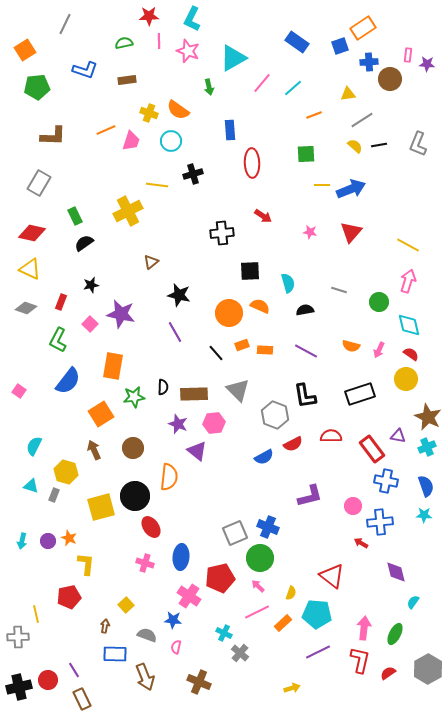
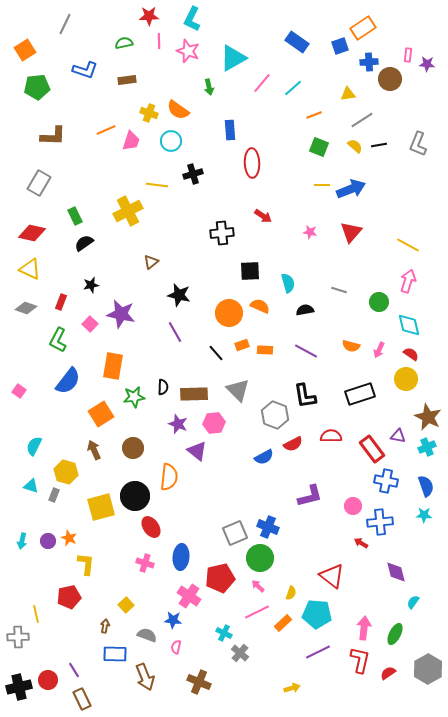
green square at (306, 154): moved 13 px right, 7 px up; rotated 24 degrees clockwise
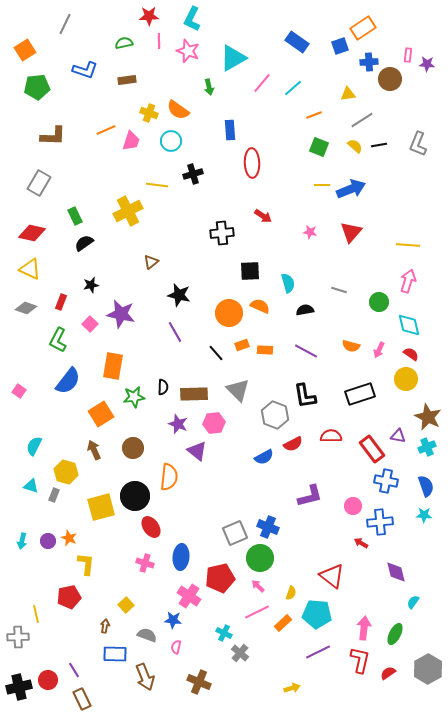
yellow line at (408, 245): rotated 25 degrees counterclockwise
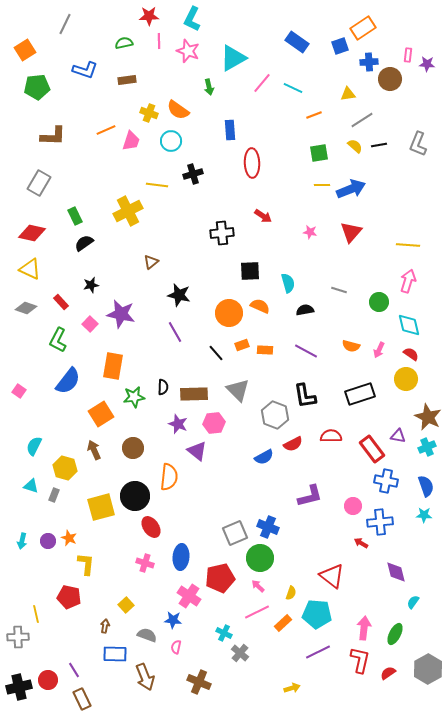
cyan line at (293, 88): rotated 66 degrees clockwise
green square at (319, 147): moved 6 px down; rotated 30 degrees counterclockwise
red rectangle at (61, 302): rotated 63 degrees counterclockwise
yellow hexagon at (66, 472): moved 1 px left, 4 px up
red pentagon at (69, 597): rotated 25 degrees clockwise
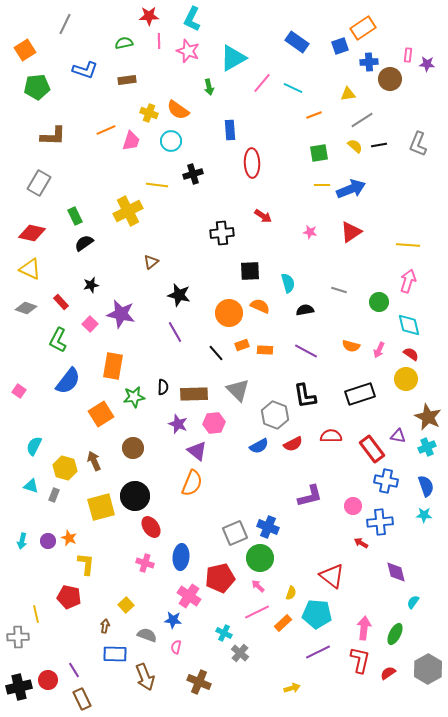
red triangle at (351, 232): rotated 15 degrees clockwise
brown arrow at (94, 450): moved 11 px down
blue semicircle at (264, 457): moved 5 px left, 11 px up
orange semicircle at (169, 477): moved 23 px right, 6 px down; rotated 16 degrees clockwise
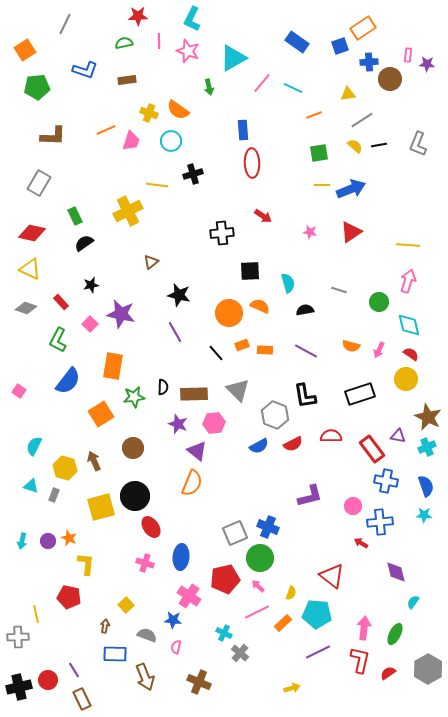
red star at (149, 16): moved 11 px left
blue rectangle at (230, 130): moved 13 px right
red pentagon at (220, 578): moved 5 px right, 1 px down
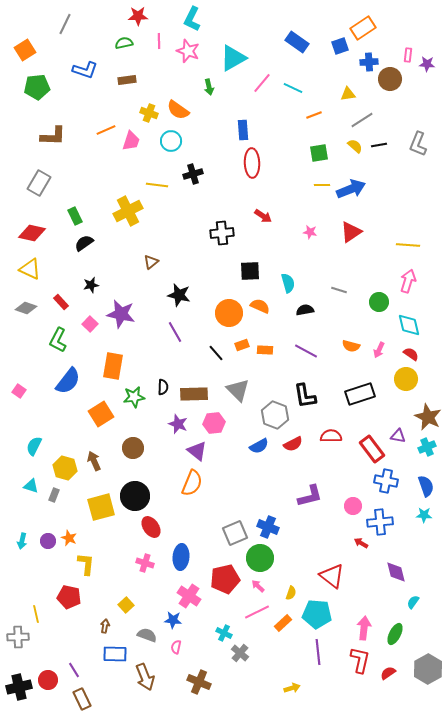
purple line at (318, 652): rotated 70 degrees counterclockwise
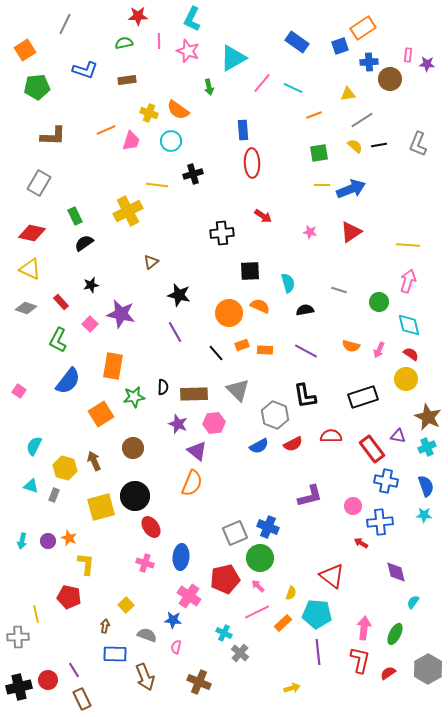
black rectangle at (360, 394): moved 3 px right, 3 px down
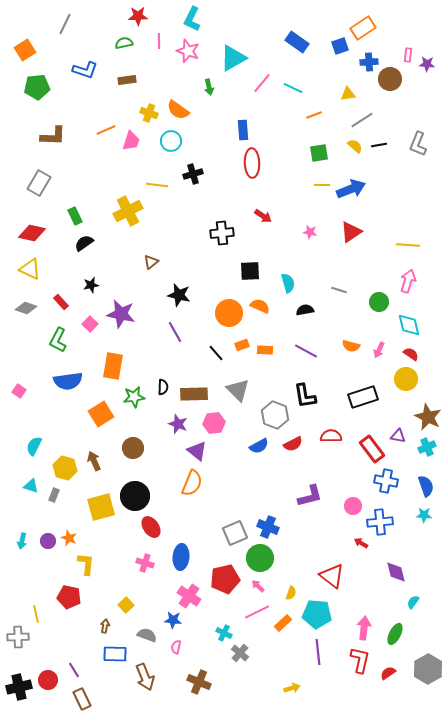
blue semicircle at (68, 381): rotated 44 degrees clockwise
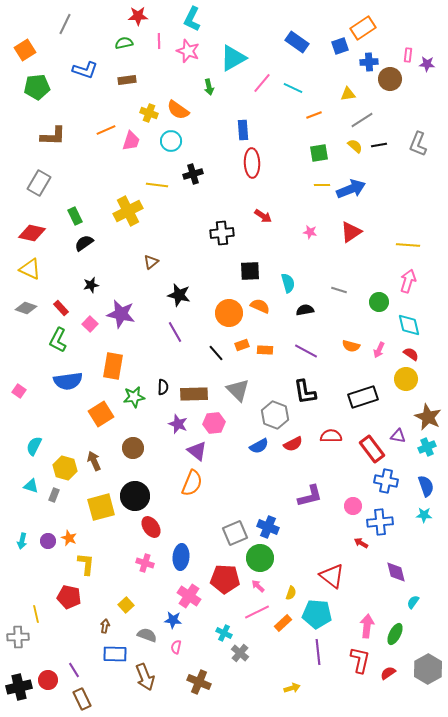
red rectangle at (61, 302): moved 6 px down
black L-shape at (305, 396): moved 4 px up
red pentagon at (225, 579): rotated 16 degrees clockwise
pink arrow at (364, 628): moved 3 px right, 2 px up
